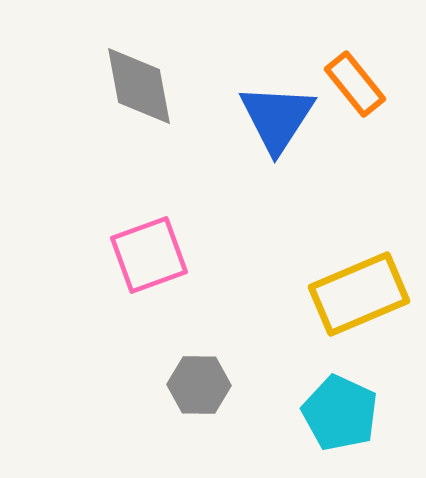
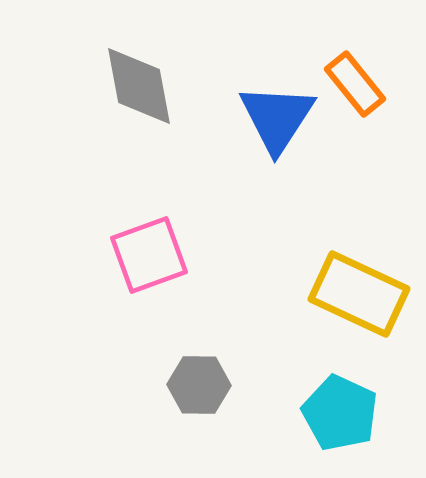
yellow rectangle: rotated 48 degrees clockwise
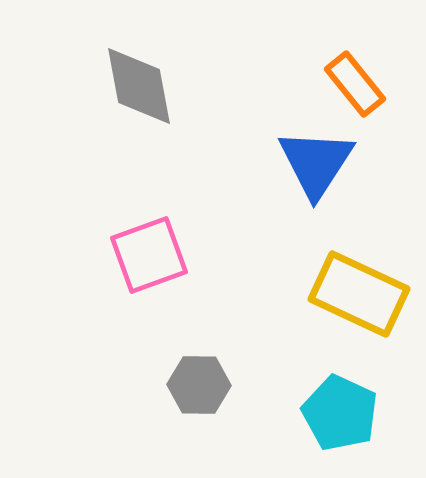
blue triangle: moved 39 px right, 45 px down
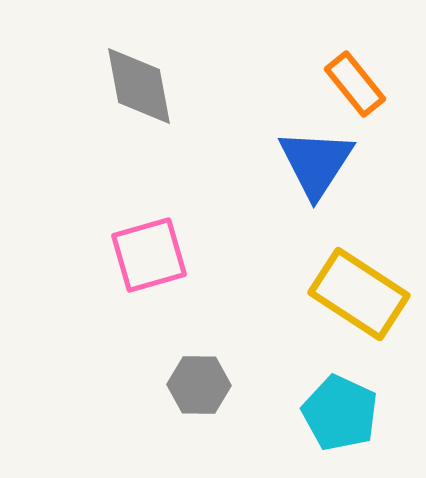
pink square: rotated 4 degrees clockwise
yellow rectangle: rotated 8 degrees clockwise
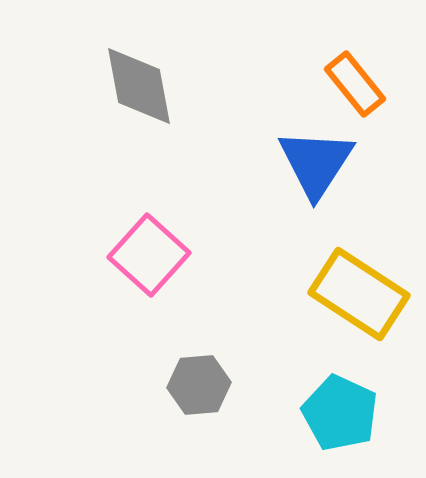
pink square: rotated 32 degrees counterclockwise
gray hexagon: rotated 6 degrees counterclockwise
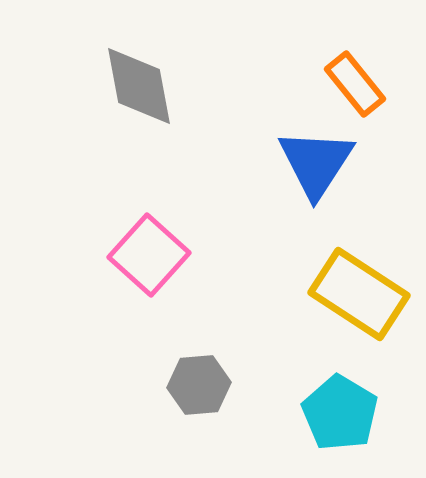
cyan pentagon: rotated 6 degrees clockwise
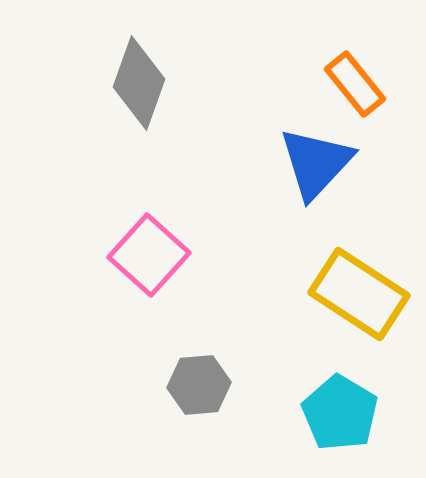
gray diamond: moved 3 px up; rotated 30 degrees clockwise
blue triangle: rotated 10 degrees clockwise
